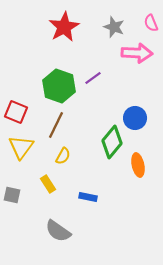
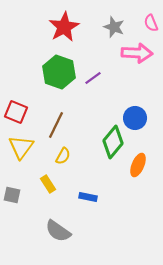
green hexagon: moved 14 px up
green diamond: moved 1 px right
orange ellipse: rotated 35 degrees clockwise
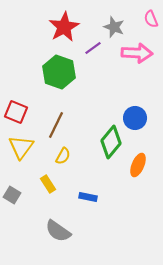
pink semicircle: moved 4 px up
purple line: moved 30 px up
green diamond: moved 2 px left
gray square: rotated 18 degrees clockwise
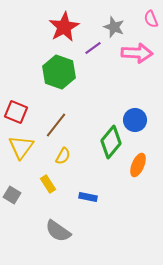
blue circle: moved 2 px down
brown line: rotated 12 degrees clockwise
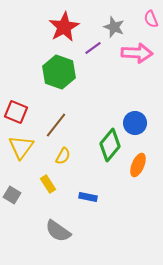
blue circle: moved 3 px down
green diamond: moved 1 px left, 3 px down
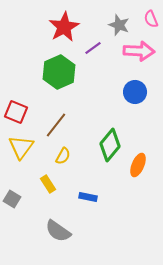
gray star: moved 5 px right, 2 px up
pink arrow: moved 2 px right, 2 px up
green hexagon: rotated 16 degrees clockwise
blue circle: moved 31 px up
gray square: moved 4 px down
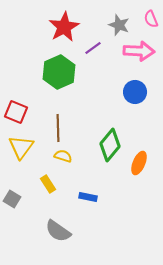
brown line: moved 2 px right, 3 px down; rotated 40 degrees counterclockwise
yellow semicircle: rotated 102 degrees counterclockwise
orange ellipse: moved 1 px right, 2 px up
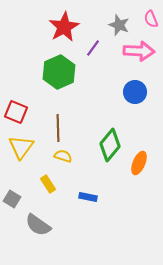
purple line: rotated 18 degrees counterclockwise
gray semicircle: moved 20 px left, 6 px up
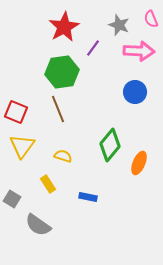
green hexagon: moved 3 px right; rotated 16 degrees clockwise
brown line: moved 19 px up; rotated 20 degrees counterclockwise
yellow triangle: moved 1 px right, 1 px up
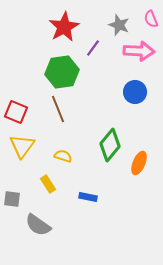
gray square: rotated 24 degrees counterclockwise
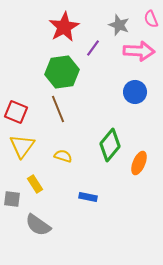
yellow rectangle: moved 13 px left
